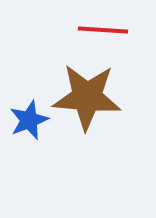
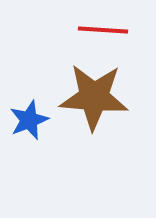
brown star: moved 7 px right
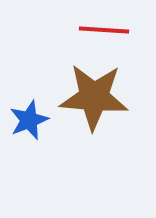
red line: moved 1 px right
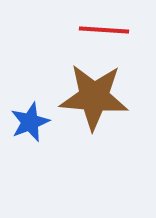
blue star: moved 1 px right, 2 px down
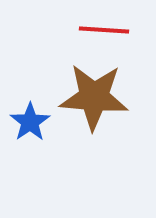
blue star: rotated 12 degrees counterclockwise
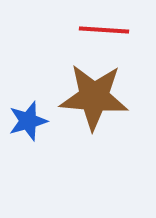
blue star: moved 2 px left, 1 px up; rotated 18 degrees clockwise
